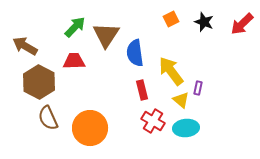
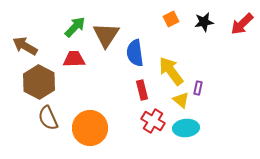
black star: rotated 30 degrees counterclockwise
red trapezoid: moved 2 px up
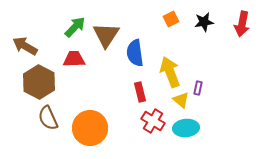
red arrow: rotated 35 degrees counterclockwise
yellow arrow: moved 1 px left, 1 px down; rotated 16 degrees clockwise
red rectangle: moved 2 px left, 2 px down
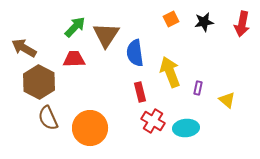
brown arrow: moved 1 px left, 2 px down
yellow triangle: moved 46 px right
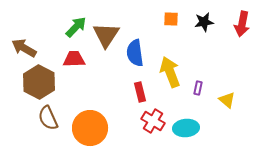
orange square: rotated 28 degrees clockwise
green arrow: moved 1 px right
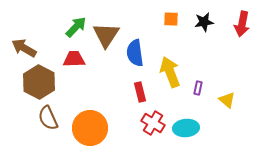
red cross: moved 2 px down
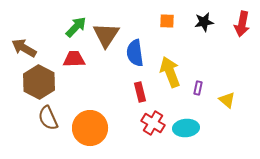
orange square: moved 4 px left, 2 px down
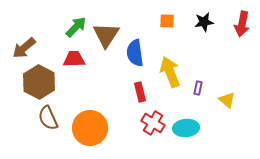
brown arrow: rotated 70 degrees counterclockwise
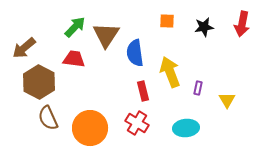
black star: moved 5 px down
green arrow: moved 1 px left
red trapezoid: rotated 10 degrees clockwise
red rectangle: moved 3 px right, 1 px up
yellow triangle: rotated 18 degrees clockwise
red cross: moved 16 px left
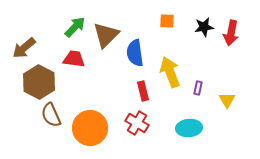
red arrow: moved 11 px left, 9 px down
brown triangle: rotated 12 degrees clockwise
brown semicircle: moved 3 px right, 3 px up
cyan ellipse: moved 3 px right
